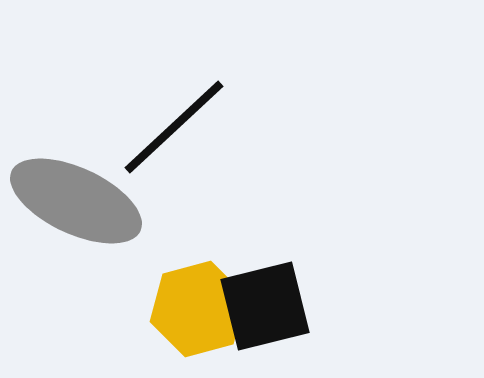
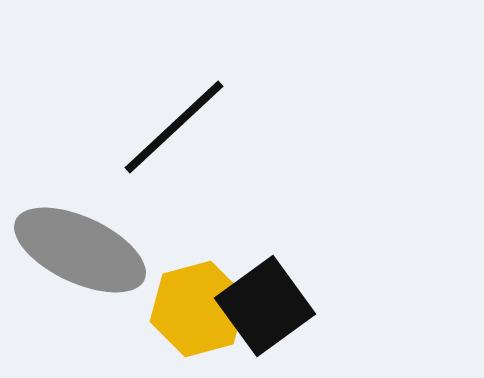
gray ellipse: moved 4 px right, 49 px down
black square: rotated 22 degrees counterclockwise
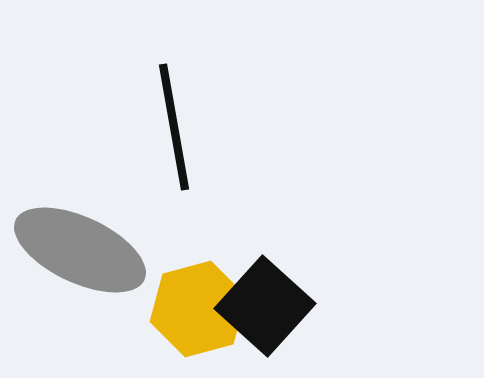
black line: rotated 57 degrees counterclockwise
black square: rotated 12 degrees counterclockwise
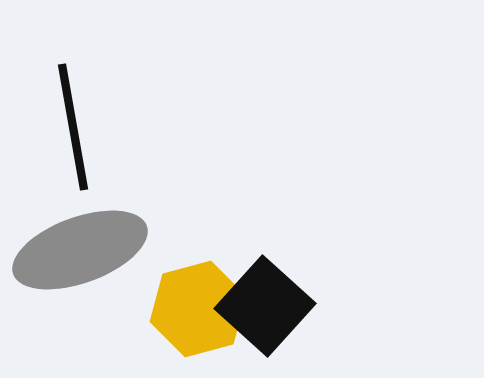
black line: moved 101 px left
gray ellipse: rotated 45 degrees counterclockwise
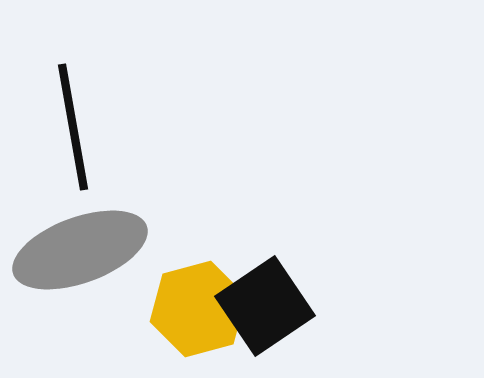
black square: rotated 14 degrees clockwise
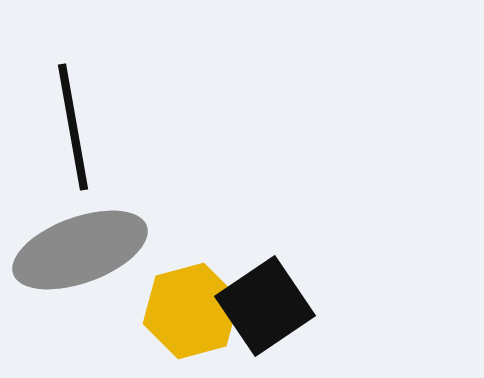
yellow hexagon: moved 7 px left, 2 px down
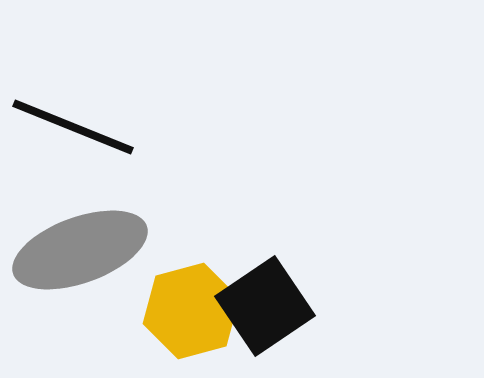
black line: rotated 58 degrees counterclockwise
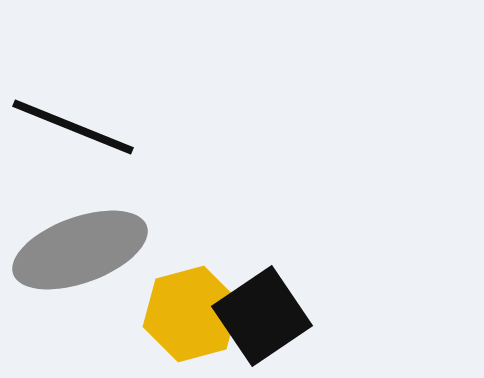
black square: moved 3 px left, 10 px down
yellow hexagon: moved 3 px down
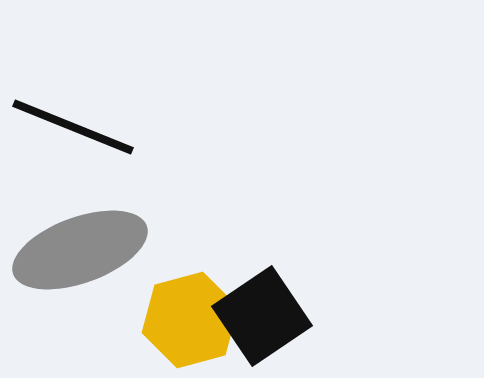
yellow hexagon: moved 1 px left, 6 px down
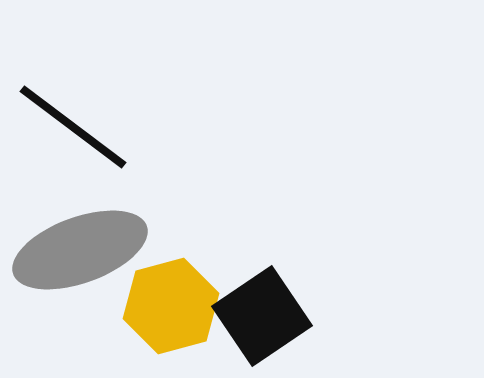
black line: rotated 15 degrees clockwise
yellow hexagon: moved 19 px left, 14 px up
